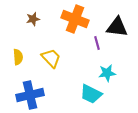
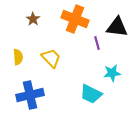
brown star: rotated 24 degrees counterclockwise
cyan star: moved 5 px right
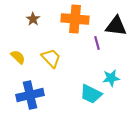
orange cross: rotated 16 degrees counterclockwise
black triangle: moved 1 px left, 1 px up
yellow semicircle: rotated 42 degrees counterclockwise
cyan star: moved 1 px left, 5 px down
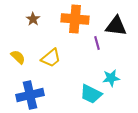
yellow trapezoid: rotated 95 degrees clockwise
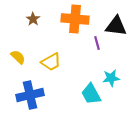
yellow trapezoid: moved 4 px down; rotated 10 degrees clockwise
cyan trapezoid: rotated 35 degrees clockwise
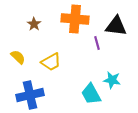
brown star: moved 1 px right, 5 px down
cyan star: moved 1 px right, 2 px down; rotated 18 degrees clockwise
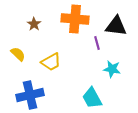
yellow semicircle: moved 3 px up
cyan star: moved 11 px up
cyan trapezoid: moved 1 px right, 4 px down
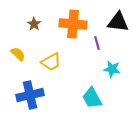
orange cross: moved 2 px left, 5 px down
black triangle: moved 2 px right, 4 px up
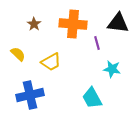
black triangle: moved 1 px down
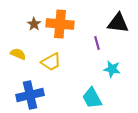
orange cross: moved 13 px left
yellow semicircle: rotated 21 degrees counterclockwise
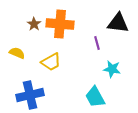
yellow semicircle: moved 1 px left, 1 px up
cyan trapezoid: moved 3 px right, 1 px up
